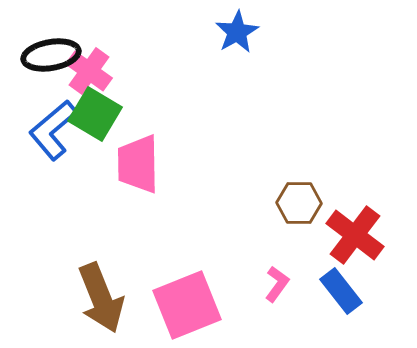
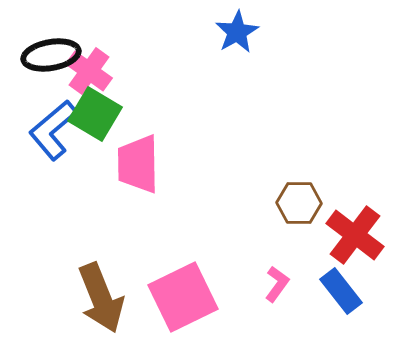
pink square: moved 4 px left, 8 px up; rotated 4 degrees counterclockwise
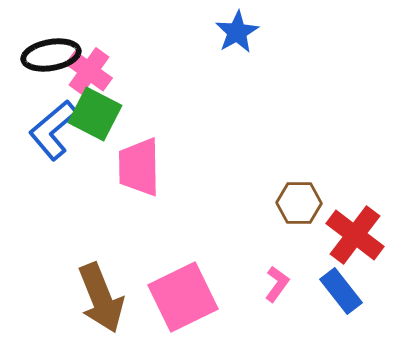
green square: rotated 4 degrees counterclockwise
pink trapezoid: moved 1 px right, 3 px down
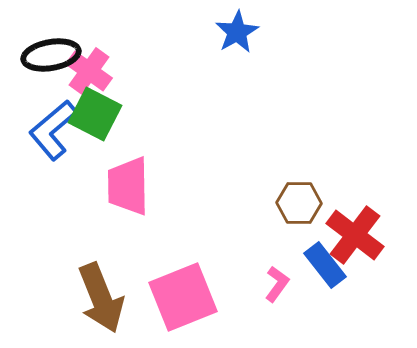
pink trapezoid: moved 11 px left, 19 px down
blue rectangle: moved 16 px left, 26 px up
pink square: rotated 4 degrees clockwise
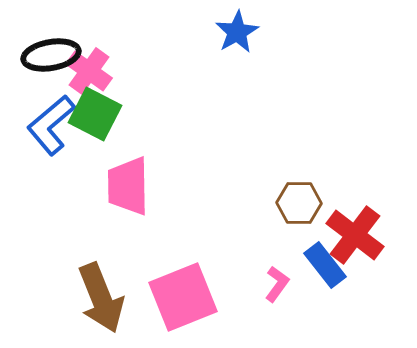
blue L-shape: moved 2 px left, 5 px up
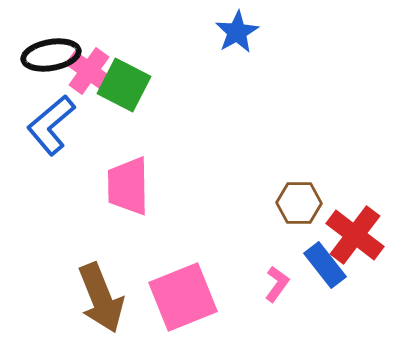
green square: moved 29 px right, 29 px up
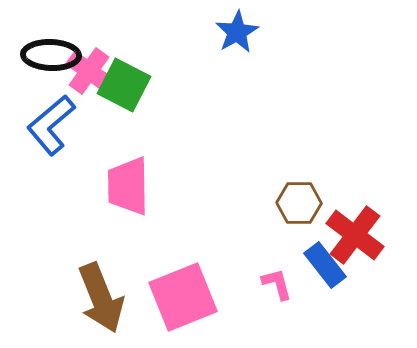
black ellipse: rotated 12 degrees clockwise
pink L-shape: rotated 51 degrees counterclockwise
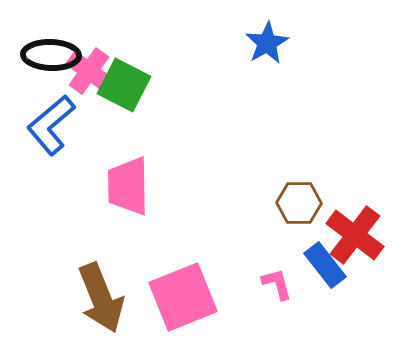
blue star: moved 30 px right, 11 px down
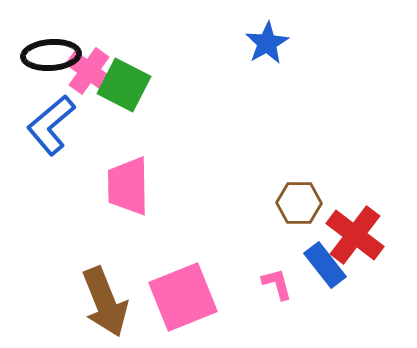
black ellipse: rotated 6 degrees counterclockwise
brown arrow: moved 4 px right, 4 px down
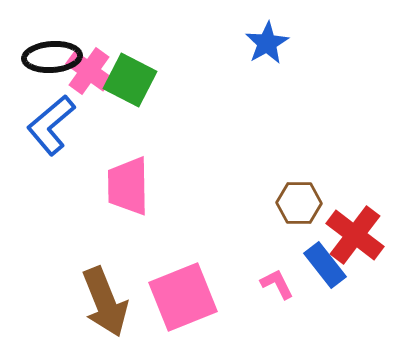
black ellipse: moved 1 px right, 2 px down
green square: moved 6 px right, 5 px up
pink L-shape: rotated 12 degrees counterclockwise
